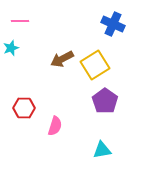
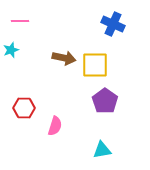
cyan star: moved 2 px down
brown arrow: moved 2 px right, 1 px up; rotated 140 degrees counterclockwise
yellow square: rotated 32 degrees clockwise
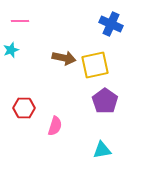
blue cross: moved 2 px left
yellow square: rotated 12 degrees counterclockwise
